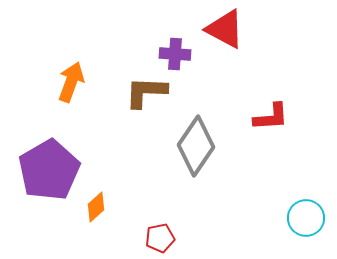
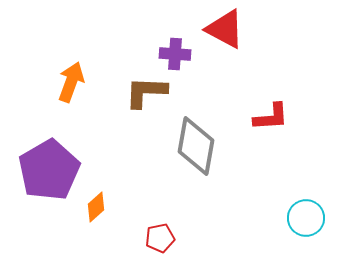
gray diamond: rotated 24 degrees counterclockwise
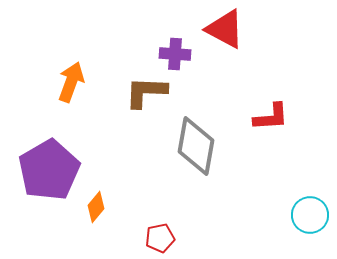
orange diamond: rotated 8 degrees counterclockwise
cyan circle: moved 4 px right, 3 px up
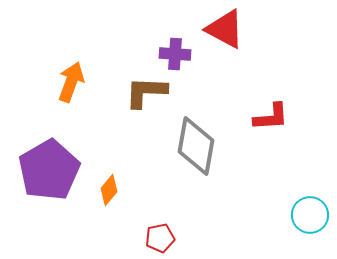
orange diamond: moved 13 px right, 17 px up
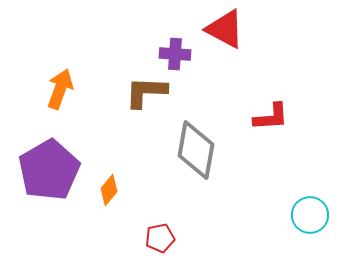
orange arrow: moved 11 px left, 7 px down
gray diamond: moved 4 px down
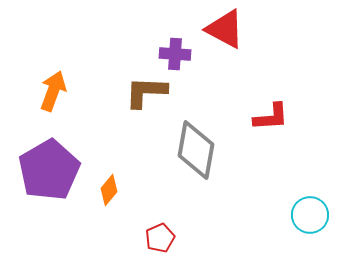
orange arrow: moved 7 px left, 2 px down
red pentagon: rotated 12 degrees counterclockwise
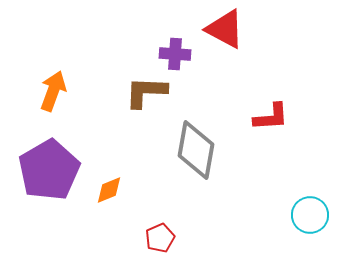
orange diamond: rotated 28 degrees clockwise
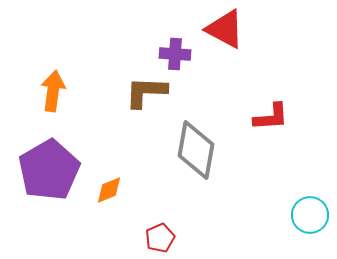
orange arrow: rotated 12 degrees counterclockwise
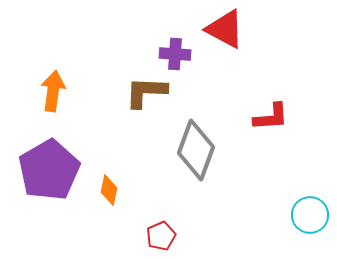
gray diamond: rotated 10 degrees clockwise
orange diamond: rotated 56 degrees counterclockwise
red pentagon: moved 1 px right, 2 px up
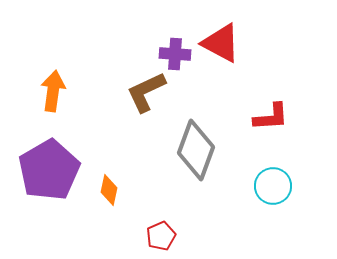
red triangle: moved 4 px left, 14 px down
brown L-shape: rotated 27 degrees counterclockwise
cyan circle: moved 37 px left, 29 px up
